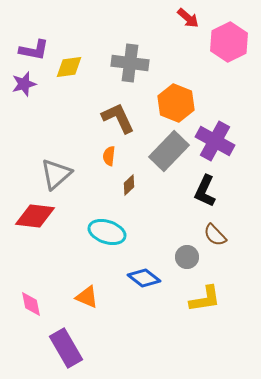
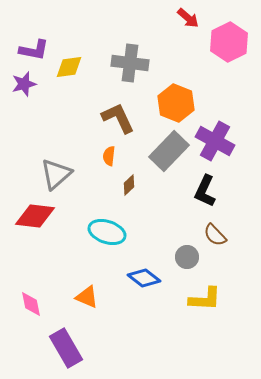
yellow L-shape: rotated 12 degrees clockwise
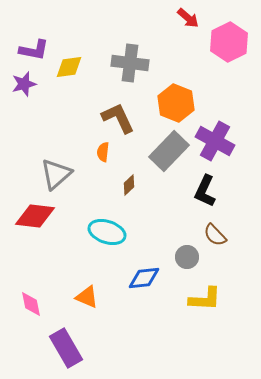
orange semicircle: moved 6 px left, 4 px up
blue diamond: rotated 44 degrees counterclockwise
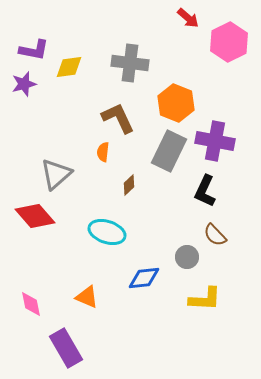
purple cross: rotated 18 degrees counterclockwise
gray rectangle: rotated 18 degrees counterclockwise
red diamond: rotated 42 degrees clockwise
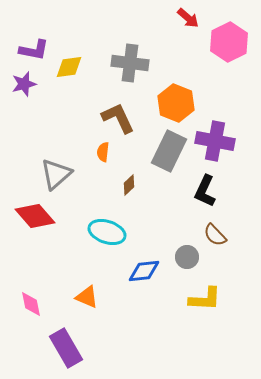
blue diamond: moved 7 px up
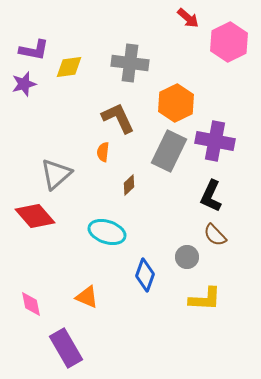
orange hexagon: rotated 12 degrees clockwise
black L-shape: moved 6 px right, 5 px down
blue diamond: moved 1 px right, 4 px down; rotated 64 degrees counterclockwise
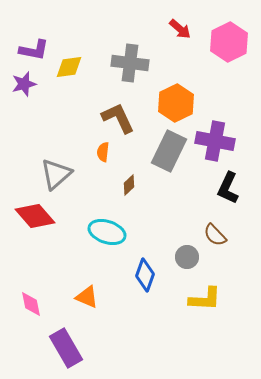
red arrow: moved 8 px left, 11 px down
black L-shape: moved 17 px right, 8 px up
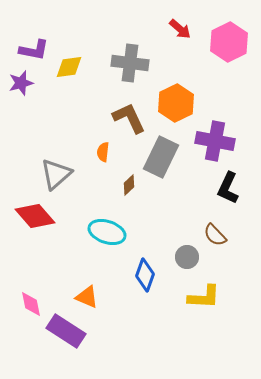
purple star: moved 3 px left, 1 px up
brown L-shape: moved 11 px right
gray rectangle: moved 8 px left, 6 px down
yellow L-shape: moved 1 px left, 2 px up
purple rectangle: moved 17 px up; rotated 27 degrees counterclockwise
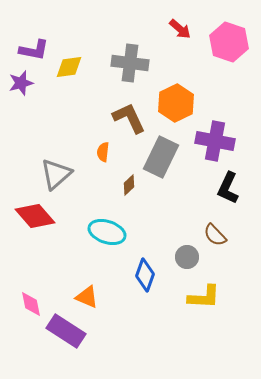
pink hexagon: rotated 15 degrees counterclockwise
